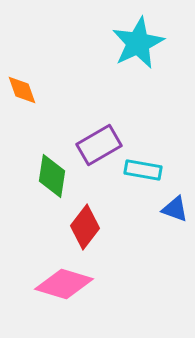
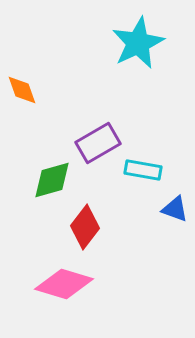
purple rectangle: moved 1 px left, 2 px up
green diamond: moved 4 px down; rotated 66 degrees clockwise
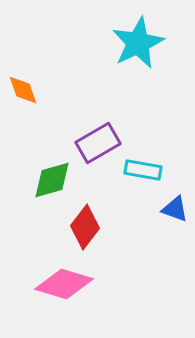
orange diamond: moved 1 px right
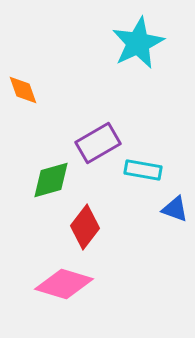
green diamond: moved 1 px left
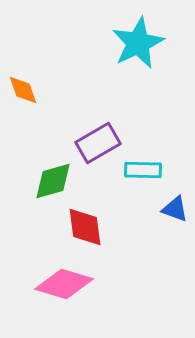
cyan rectangle: rotated 9 degrees counterclockwise
green diamond: moved 2 px right, 1 px down
red diamond: rotated 45 degrees counterclockwise
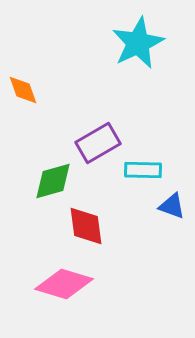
blue triangle: moved 3 px left, 3 px up
red diamond: moved 1 px right, 1 px up
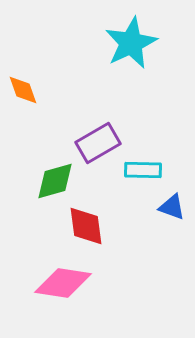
cyan star: moved 7 px left
green diamond: moved 2 px right
blue triangle: moved 1 px down
pink diamond: moved 1 px left, 1 px up; rotated 8 degrees counterclockwise
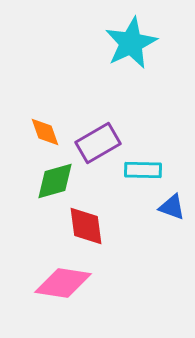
orange diamond: moved 22 px right, 42 px down
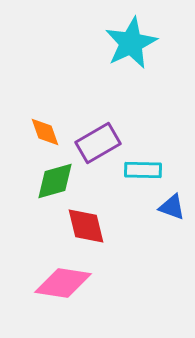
red diamond: rotated 6 degrees counterclockwise
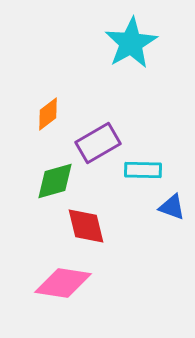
cyan star: rotated 4 degrees counterclockwise
orange diamond: moved 3 px right, 18 px up; rotated 72 degrees clockwise
